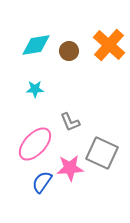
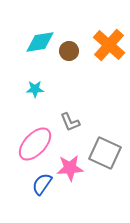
cyan diamond: moved 4 px right, 3 px up
gray square: moved 3 px right
blue semicircle: moved 2 px down
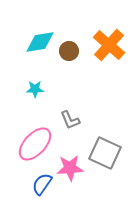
gray L-shape: moved 2 px up
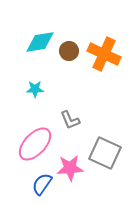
orange cross: moved 5 px left, 9 px down; rotated 16 degrees counterclockwise
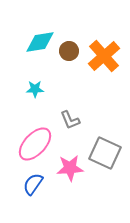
orange cross: moved 2 px down; rotated 24 degrees clockwise
blue semicircle: moved 9 px left
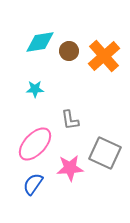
gray L-shape: rotated 15 degrees clockwise
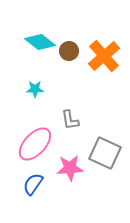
cyan diamond: rotated 48 degrees clockwise
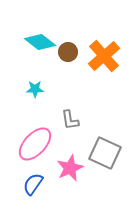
brown circle: moved 1 px left, 1 px down
pink star: rotated 20 degrees counterclockwise
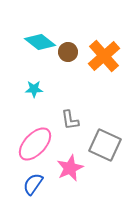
cyan star: moved 1 px left
gray square: moved 8 px up
